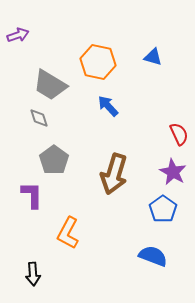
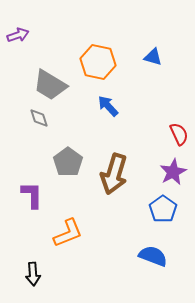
gray pentagon: moved 14 px right, 2 px down
purple star: rotated 16 degrees clockwise
orange L-shape: rotated 140 degrees counterclockwise
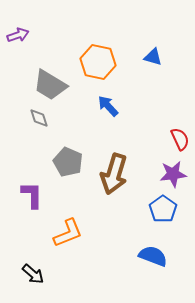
red semicircle: moved 1 px right, 5 px down
gray pentagon: rotated 12 degrees counterclockwise
purple star: moved 2 px down; rotated 20 degrees clockwise
black arrow: rotated 45 degrees counterclockwise
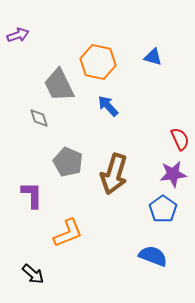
gray trapezoid: moved 9 px right; rotated 33 degrees clockwise
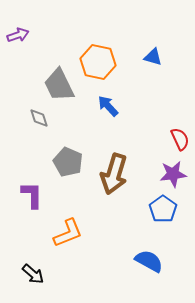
blue semicircle: moved 4 px left, 5 px down; rotated 8 degrees clockwise
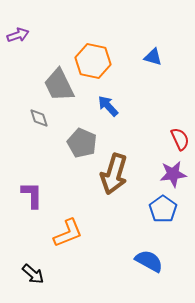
orange hexagon: moved 5 px left, 1 px up
gray pentagon: moved 14 px right, 19 px up
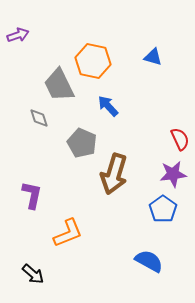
purple L-shape: rotated 12 degrees clockwise
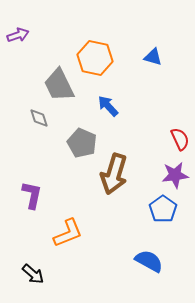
orange hexagon: moved 2 px right, 3 px up
purple star: moved 2 px right, 1 px down
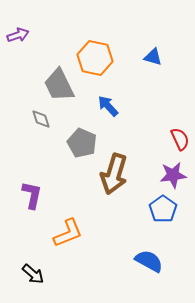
gray diamond: moved 2 px right, 1 px down
purple star: moved 2 px left
